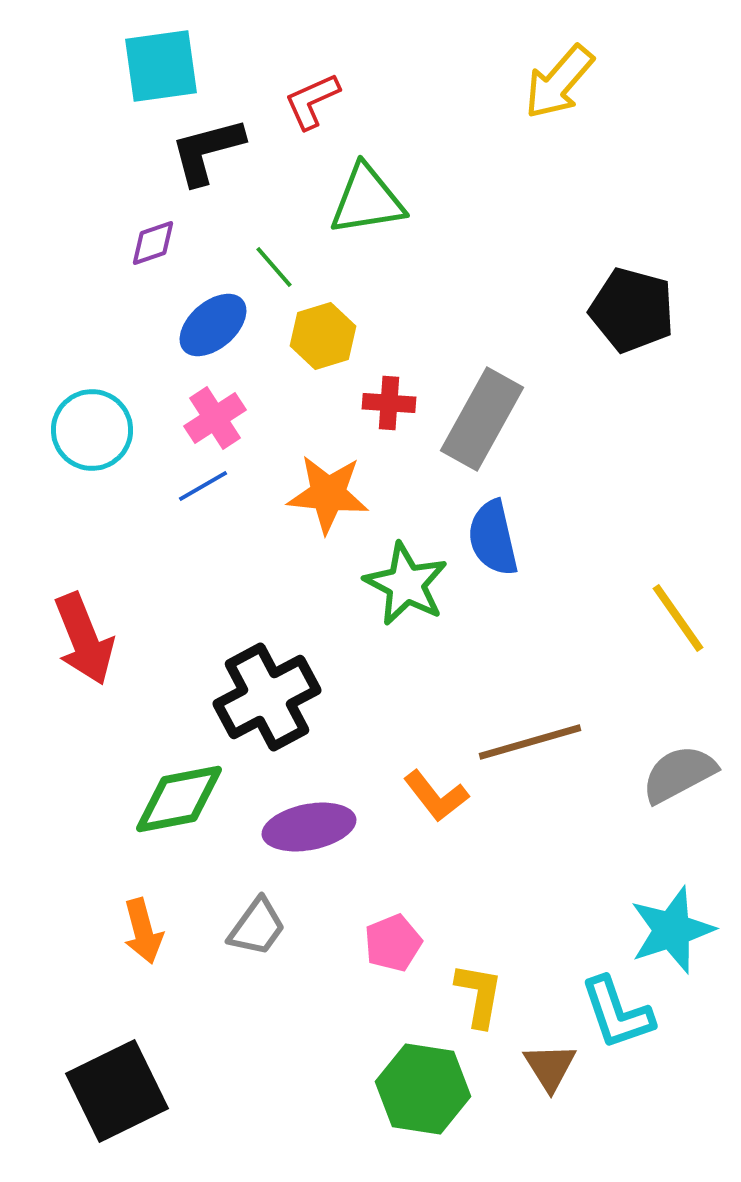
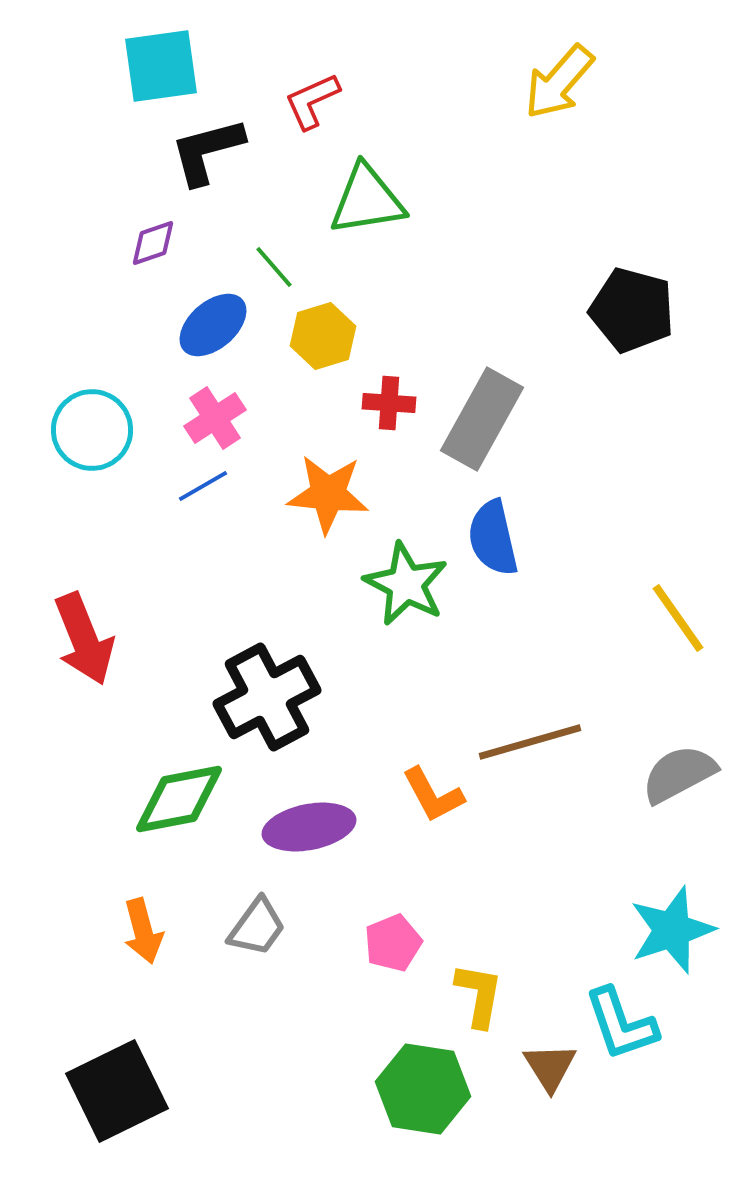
orange L-shape: moved 3 px left, 1 px up; rotated 10 degrees clockwise
cyan L-shape: moved 4 px right, 11 px down
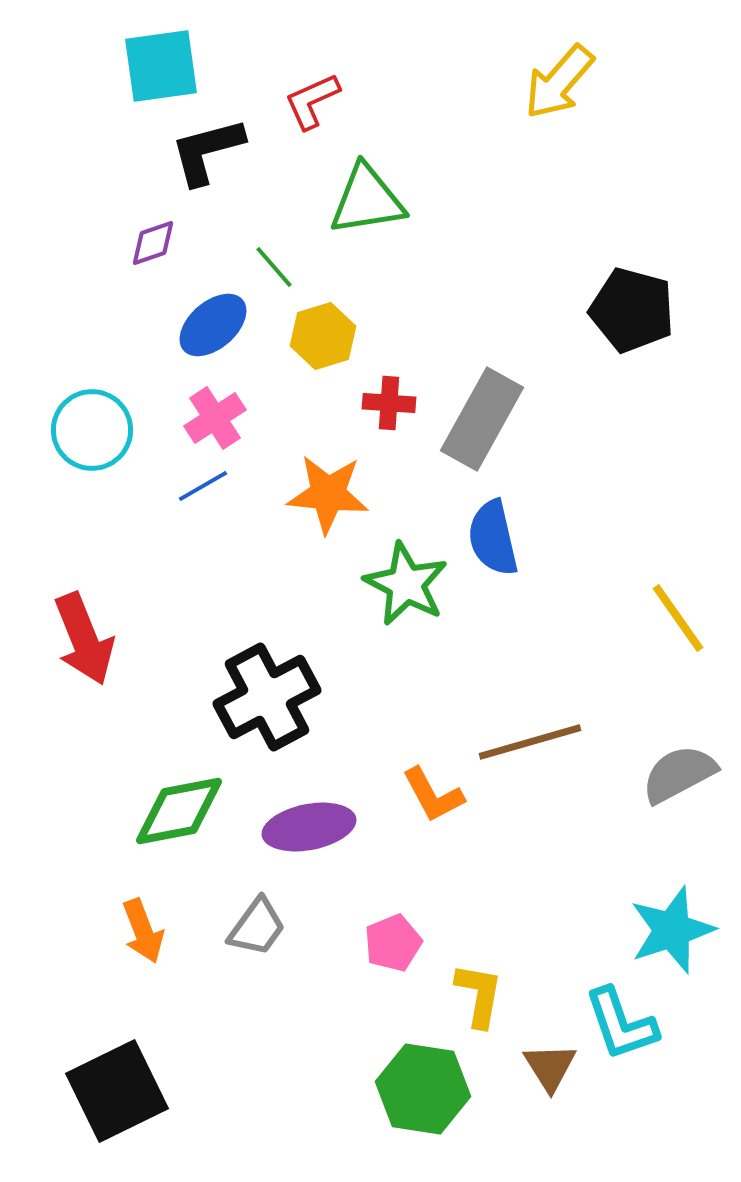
green diamond: moved 12 px down
orange arrow: rotated 6 degrees counterclockwise
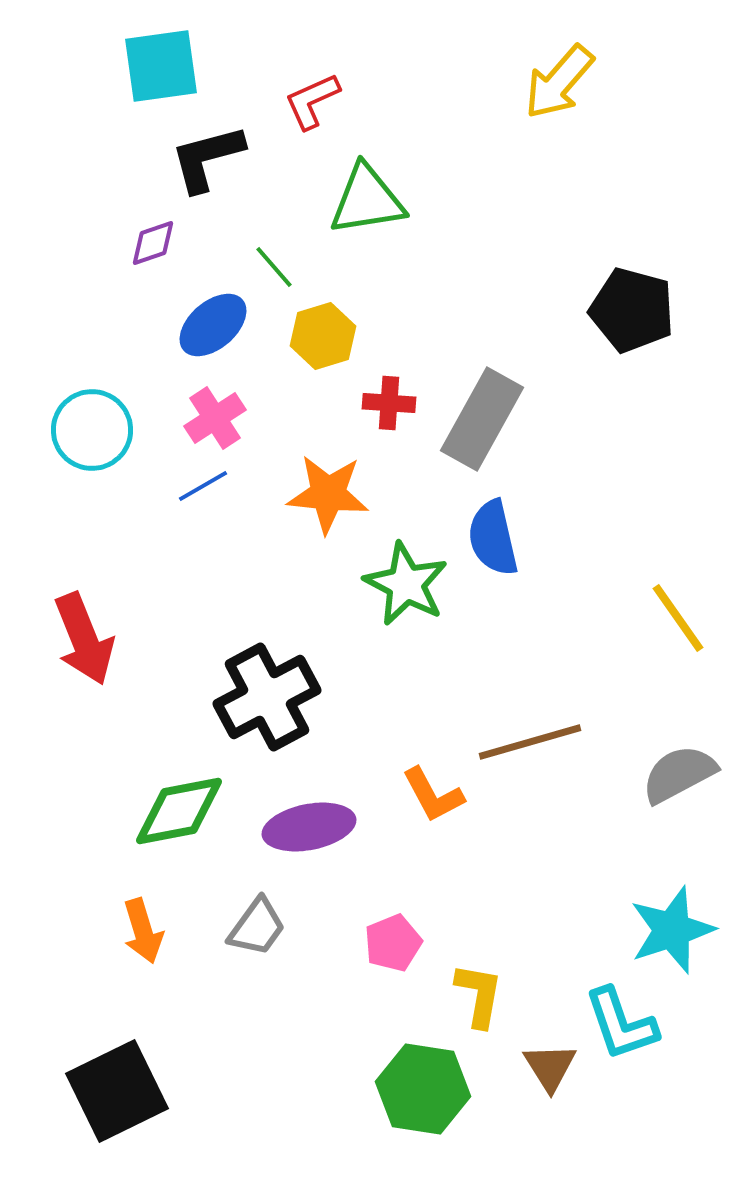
black L-shape: moved 7 px down
orange arrow: rotated 4 degrees clockwise
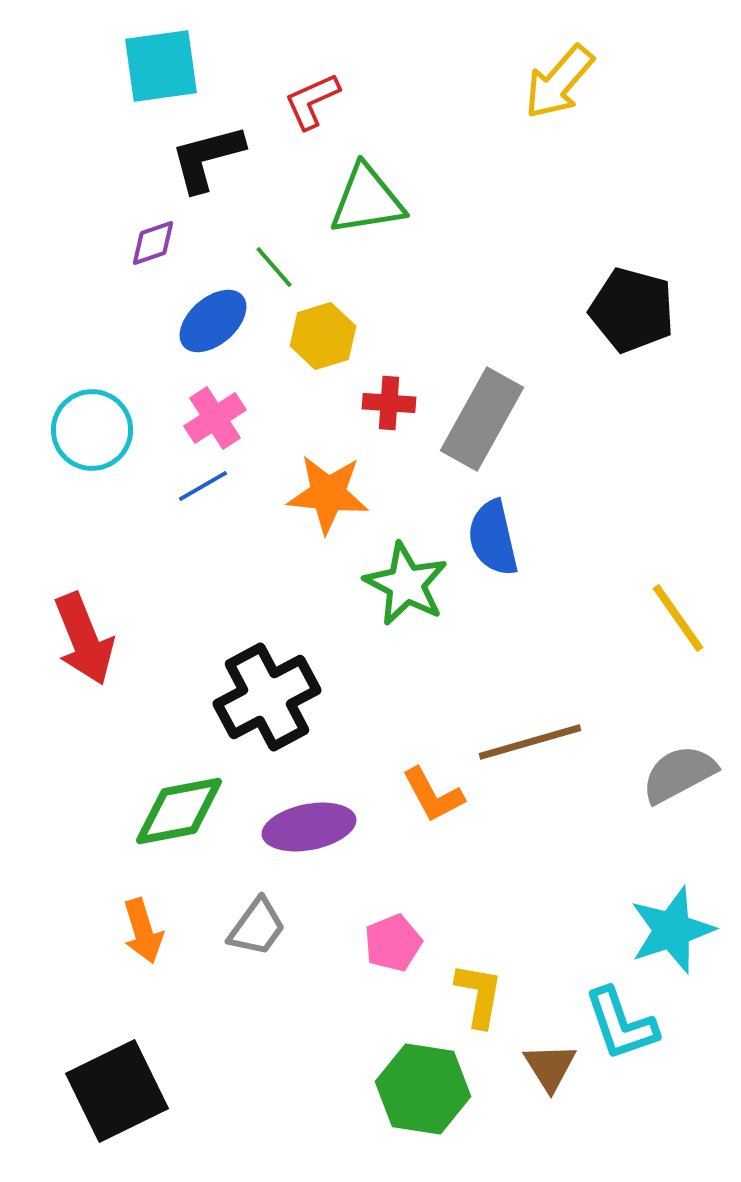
blue ellipse: moved 4 px up
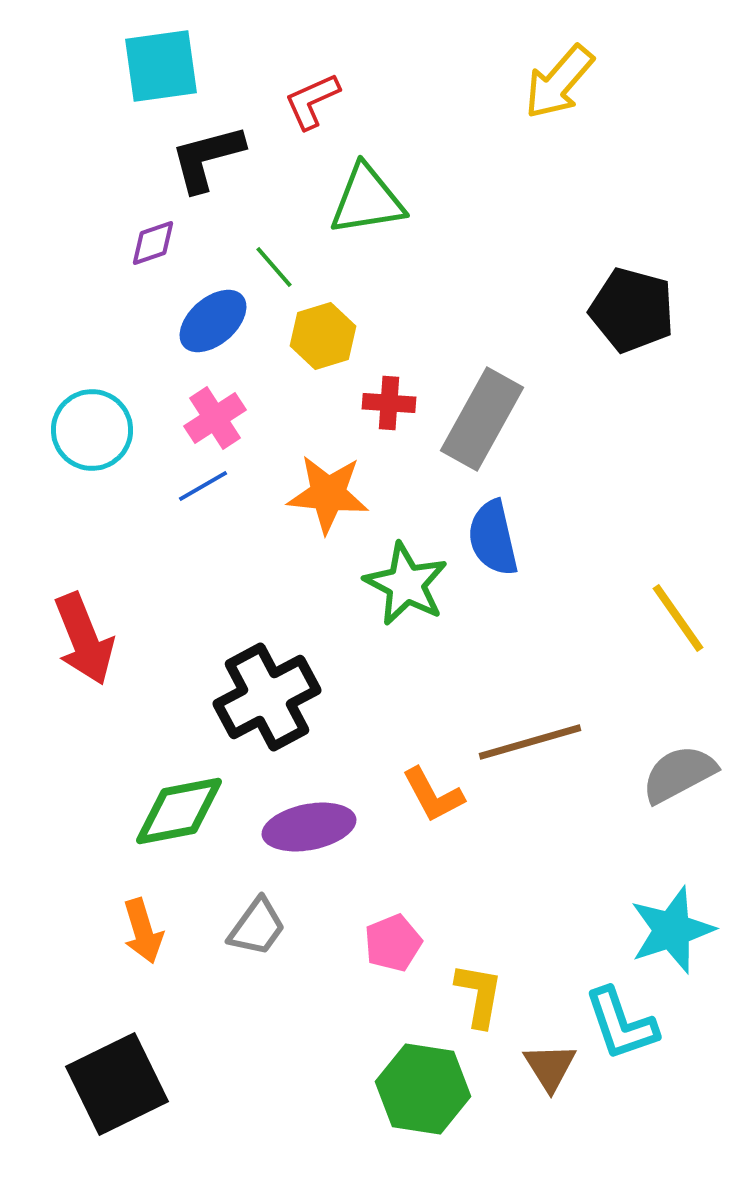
black square: moved 7 px up
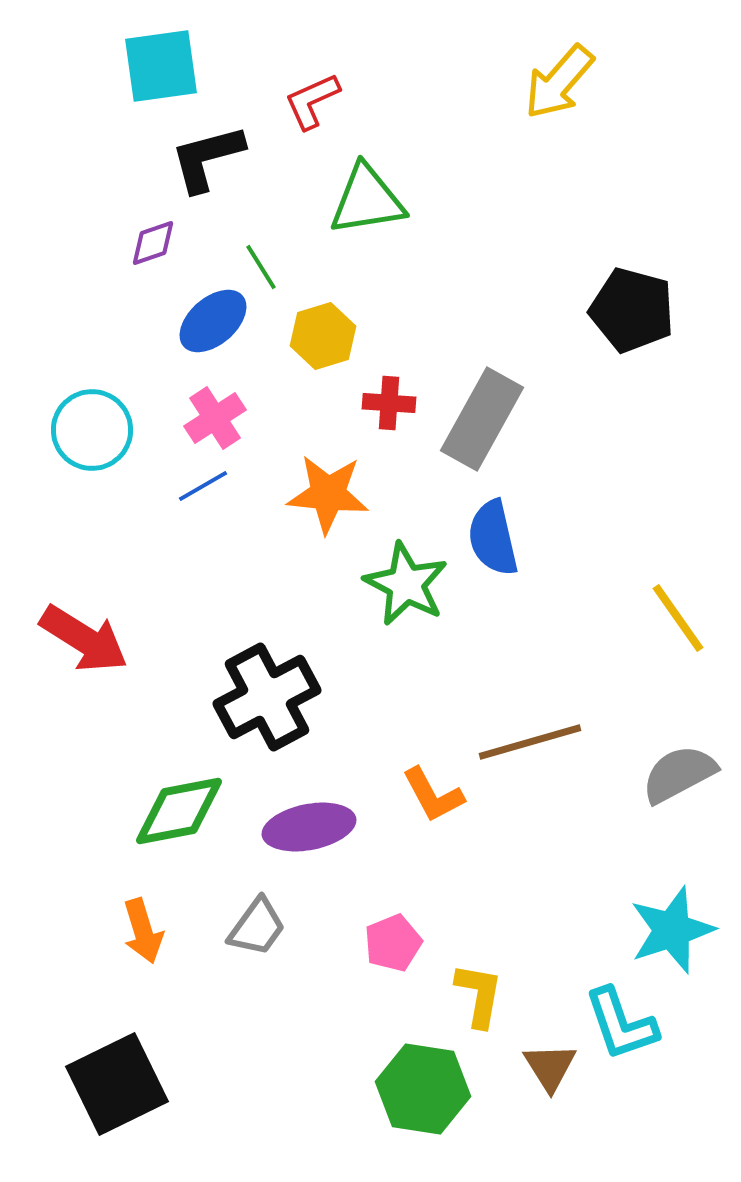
green line: moved 13 px left; rotated 9 degrees clockwise
red arrow: rotated 36 degrees counterclockwise
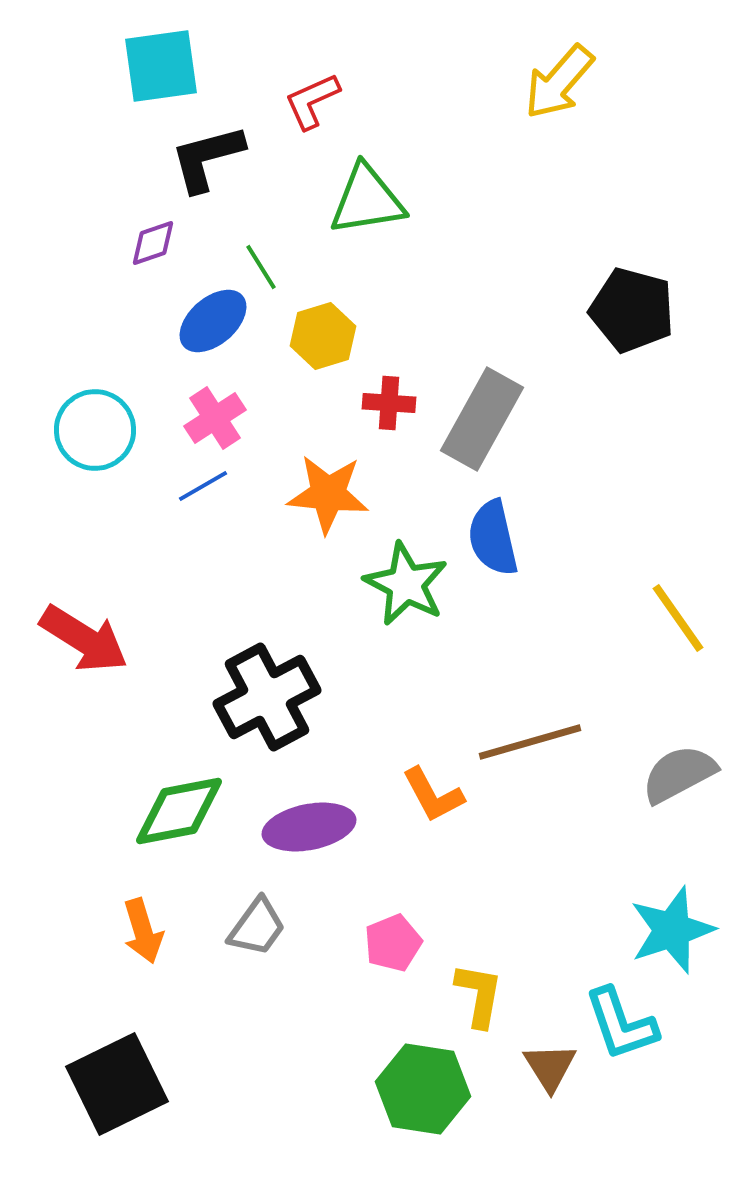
cyan circle: moved 3 px right
